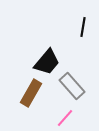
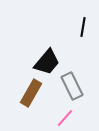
gray rectangle: rotated 16 degrees clockwise
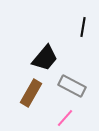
black trapezoid: moved 2 px left, 4 px up
gray rectangle: rotated 36 degrees counterclockwise
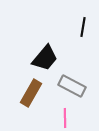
pink line: rotated 42 degrees counterclockwise
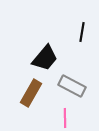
black line: moved 1 px left, 5 px down
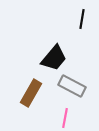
black line: moved 13 px up
black trapezoid: moved 9 px right
pink line: rotated 12 degrees clockwise
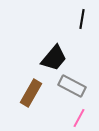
pink line: moved 14 px right; rotated 18 degrees clockwise
